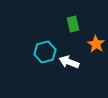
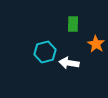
green rectangle: rotated 14 degrees clockwise
white arrow: moved 1 px down; rotated 12 degrees counterclockwise
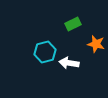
green rectangle: rotated 63 degrees clockwise
orange star: rotated 18 degrees counterclockwise
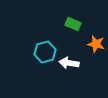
green rectangle: rotated 49 degrees clockwise
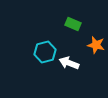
orange star: moved 1 px down
white arrow: rotated 12 degrees clockwise
